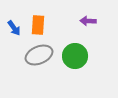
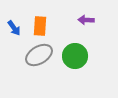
purple arrow: moved 2 px left, 1 px up
orange rectangle: moved 2 px right, 1 px down
gray ellipse: rotated 8 degrees counterclockwise
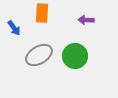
orange rectangle: moved 2 px right, 13 px up
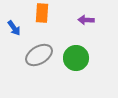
green circle: moved 1 px right, 2 px down
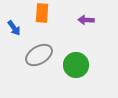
green circle: moved 7 px down
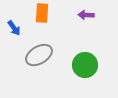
purple arrow: moved 5 px up
green circle: moved 9 px right
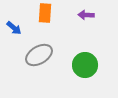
orange rectangle: moved 3 px right
blue arrow: rotated 14 degrees counterclockwise
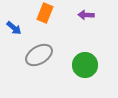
orange rectangle: rotated 18 degrees clockwise
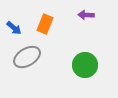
orange rectangle: moved 11 px down
gray ellipse: moved 12 px left, 2 px down
